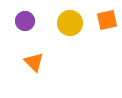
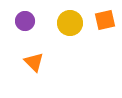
orange square: moved 2 px left
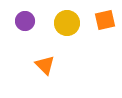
yellow circle: moved 3 px left
orange triangle: moved 11 px right, 3 px down
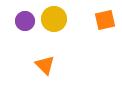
yellow circle: moved 13 px left, 4 px up
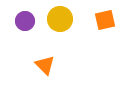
yellow circle: moved 6 px right
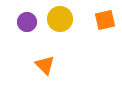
purple circle: moved 2 px right, 1 px down
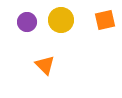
yellow circle: moved 1 px right, 1 px down
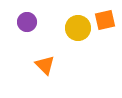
yellow circle: moved 17 px right, 8 px down
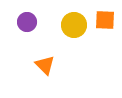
orange square: rotated 15 degrees clockwise
yellow circle: moved 4 px left, 3 px up
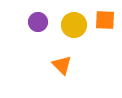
purple circle: moved 11 px right
orange triangle: moved 17 px right
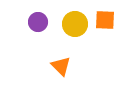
yellow circle: moved 1 px right, 1 px up
orange triangle: moved 1 px left, 1 px down
